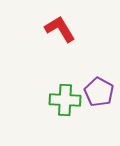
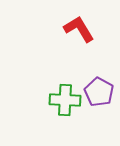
red L-shape: moved 19 px right
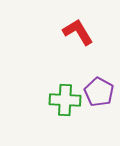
red L-shape: moved 1 px left, 3 px down
